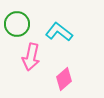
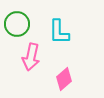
cyan L-shape: rotated 128 degrees counterclockwise
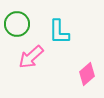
pink arrow: rotated 36 degrees clockwise
pink diamond: moved 23 px right, 5 px up
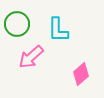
cyan L-shape: moved 1 px left, 2 px up
pink diamond: moved 6 px left
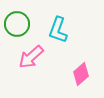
cyan L-shape: rotated 20 degrees clockwise
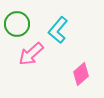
cyan L-shape: rotated 20 degrees clockwise
pink arrow: moved 3 px up
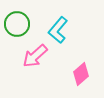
pink arrow: moved 4 px right, 2 px down
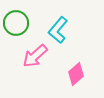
green circle: moved 1 px left, 1 px up
pink diamond: moved 5 px left
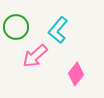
green circle: moved 4 px down
pink diamond: rotated 10 degrees counterclockwise
